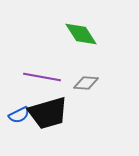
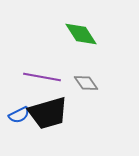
gray diamond: rotated 50 degrees clockwise
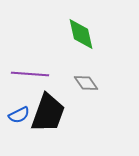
green diamond: rotated 20 degrees clockwise
purple line: moved 12 px left, 3 px up; rotated 6 degrees counterclockwise
black trapezoid: rotated 54 degrees counterclockwise
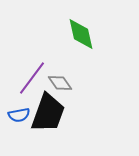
purple line: moved 2 px right, 4 px down; rotated 57 degrees counterclockwise
gray diamond: moved 26 px left
blue semicircle: rotated 15 degrees clockwise
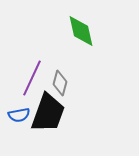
green diamond: moved 3 px up
purple line: rotated 12 degrees counterclockwise
gray diamond: rotated 50 degrees clockwise
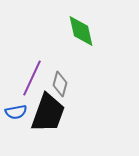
gray diamond: moved 1 px down
blue semicircle: moved 3 px left, 3 px up
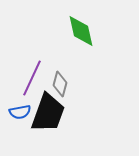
blue semicircle: moved 4 px right
